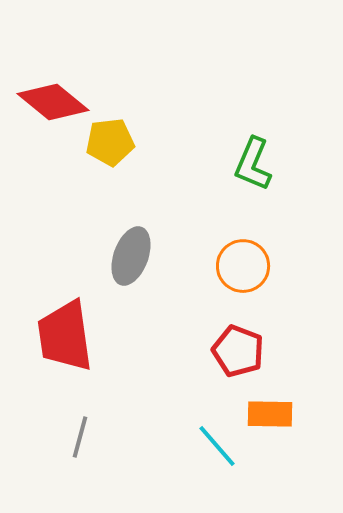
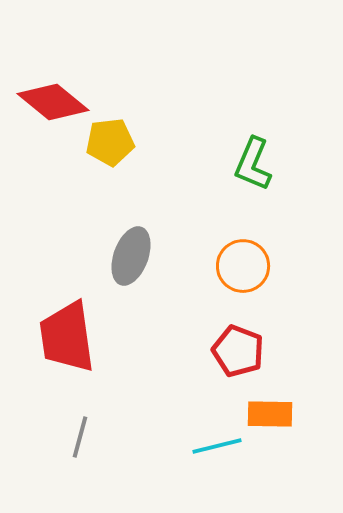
red trapezoid: moved 2 px right, 1 px down
cyan line: rotated 63 degrees counterclockwise
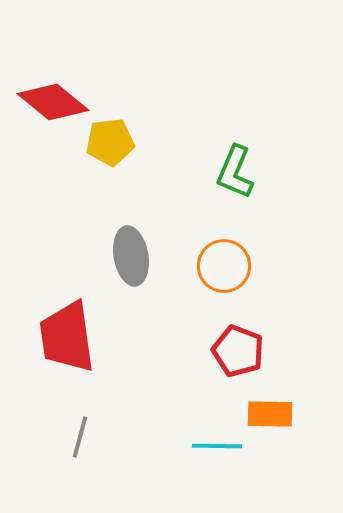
green L-shape: moved 18 px left, 8 px down
gray ellipse: rotated 30 degrees counterclockwise
orange circle: moved 19 px left
cyan line: rotated 15 degrees clockwise
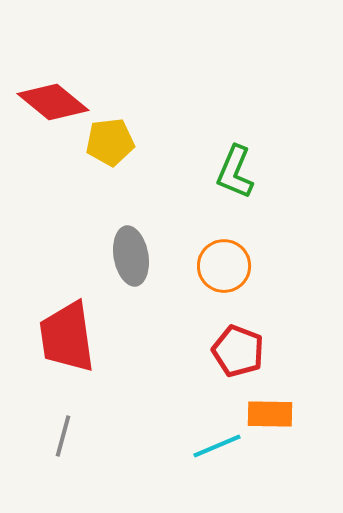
gray line: moved 17 px left, 1 px up
cyan line: rotated 24 degrees counterclockwise
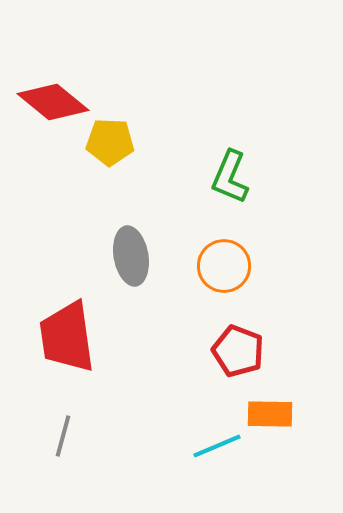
yellow pentagon: rotated 9 degrees clockwise
green L-shape: moved 5 px left, 5 px down
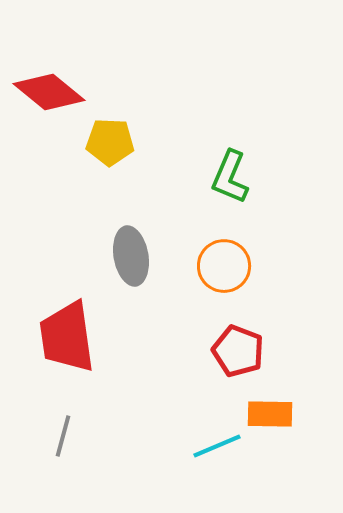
red diamond: moved 4 px left, 10 px up
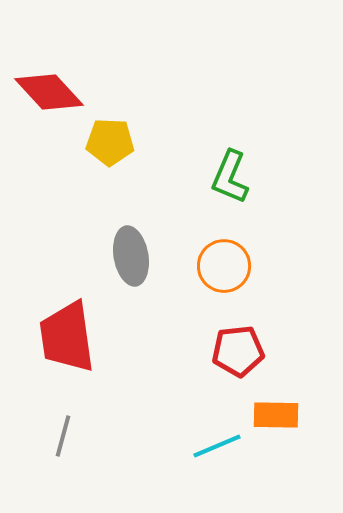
red diamond: rotated 8 degrees clockwise
red pentagon: rotated 27 degrees counterclockwise
orange rectangle: moved 6 px right, 1 px down
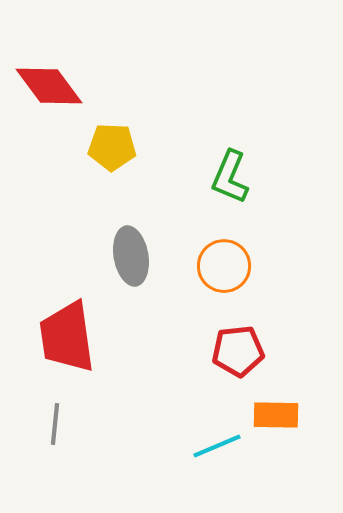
red diamond: moved 6 px up; rotated 6 degrees clockwise
yellow pentagon: moved 2 px right, 5 px down
gray line: moved 8 px left, 12 px up; rotated 9 degrees counterclockwise
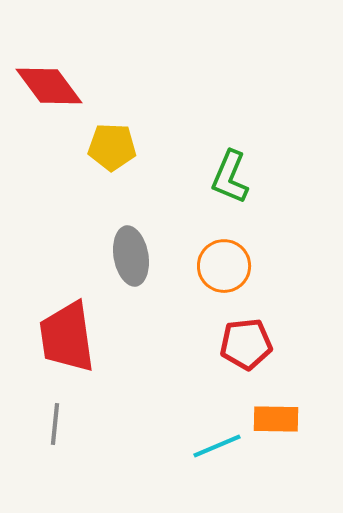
red pentagon: moved 8 px right, 7 px up
orange rectangle: moved 4 px down
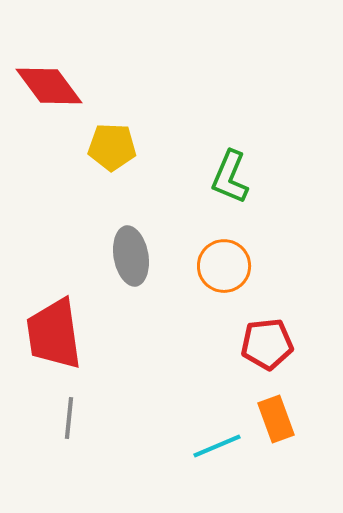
red trapezoid: moved 13 px left, 3 px up
red pentagon: moved 21 px right
orange rectangle: rotated 69 degrees clockwise
gray line: moved 14 px right, 6 px up
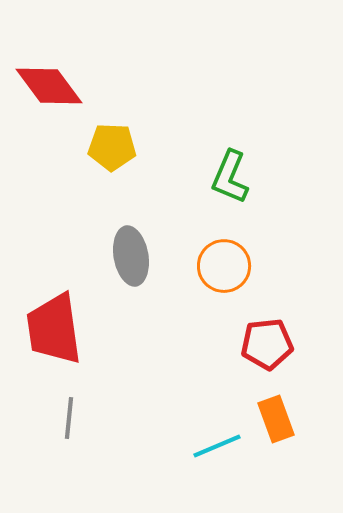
red trapezoid: moved 5 px up
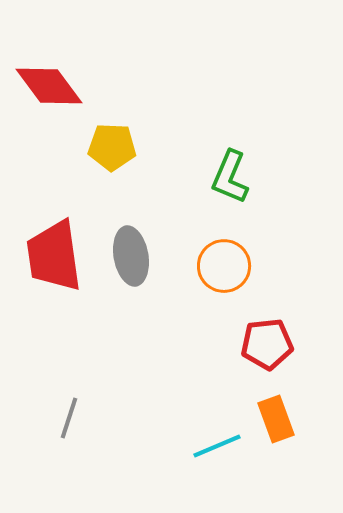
red trapezoid: moved 73 px up
gray line: rotated 12 degrees clockwise
